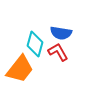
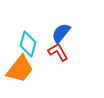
blue semicircle: rotated 120 degrees clockwise
cyan diamond: moved 7 px left
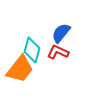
cyan diamond: moved 4 px right, 6 px down
red L-shape: rotated 35 degrees counterclockwise
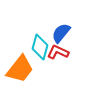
cyan diamond: moved 8 px right, 3 px up
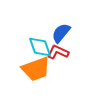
cyan diamond: rotated 35 degrees counterclockwise
orange trapezoid: moved 16 px right; rotated 32 degrees clockwise
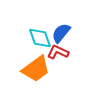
cyan diamond: moved 9 px up
orange trapezoid: rotated 16 degrees counterclockwise
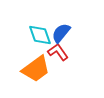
cyan diamond: moved 3 px up
red L-shape: rotated 30 degrees clockwise
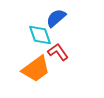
blue semicircle: moved 5 px left, 15 px up; rotated 10 degrees clockwise
